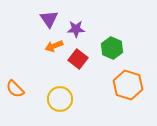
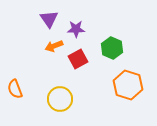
red square: rotated 24 degrees clockwise
orange semicircle: rotated 24 degrees clockwise
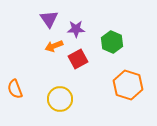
green hexagon: moved 6 px up
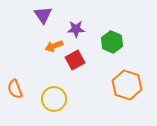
purple triangle: moved 6 px left, 4 px up
red square: moved 3 px left, 1 px down
orange hexagon: moved 1 px left
yellow circle: moved 6 px left
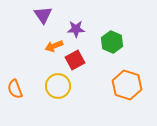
yellow circle: moved 4 px right, 13 px up
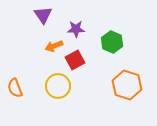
orange semicircle: moved 1 px up
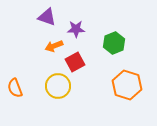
purple triangle: moved 4 px right, 2 px down; rotated 36 degrees counterclockwise
green hexagon: moved 2 px right, 1 px down; rotated 15 degrees clockwise
red square: moved 2 px down
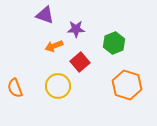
purple triangle: moved 2 px left, 2 px up
red square: moved 5 px right; rotated 12 degrees counterclockwise
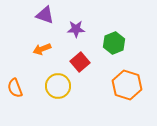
orange arrow: moved 12 px left, 3 px down
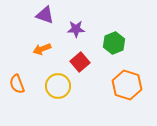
orange semicircle: moved 2 px right, 4 px up
